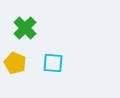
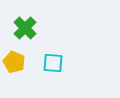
yellow pentagon: moved 1 px left, 1 px up
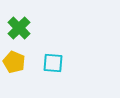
green cross: moved 6 px left
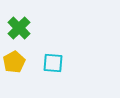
yellow pentagon: rotated 20 degrees clockwise
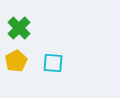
yellow pentagon: moved 2 px right, 1 px up
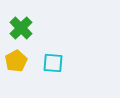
green cross: moved 2 px right
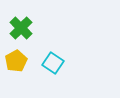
cyan square: rotated 30 degrees clockwise
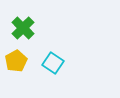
green cross: moved 2 px right
